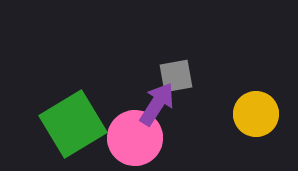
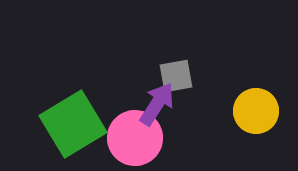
yellow circle: moved 3 px up
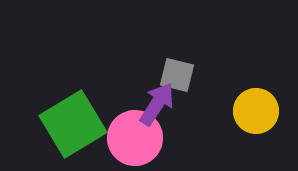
gray square: moved 1 px right, 1 px up; rotated 24 degrees clockwise
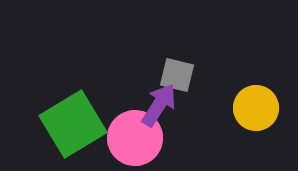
purple arrow: moved 2 px right, 1 px down
yellow circle: moved 3 px up
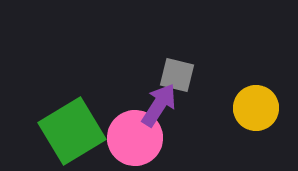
green square: moved 1 px left, 7 px down
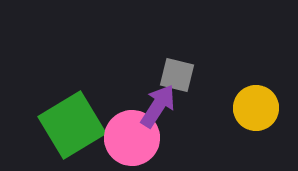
purple arrow: moved 1 px left, 1 px down
green square: moved 6 px up
pink circle: moved 3 px left
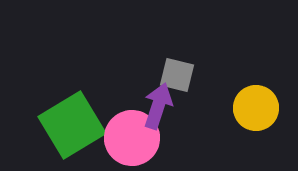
purple arrow: rotated 15 degrees counterclockwise
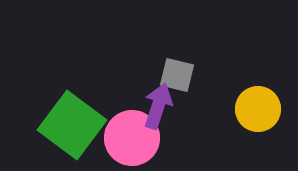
yellow circle: moved 2 px right, 1 px down
green square: rotated 22 degrees counterclockwise
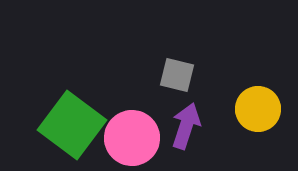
purple arrow: moved 28 px right, 20 px down
